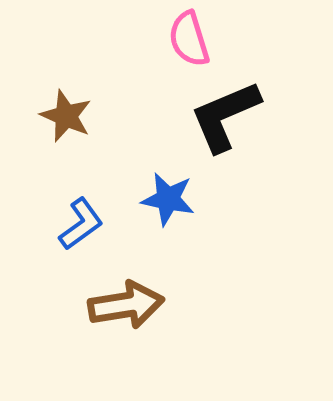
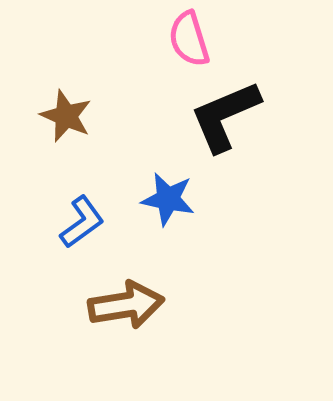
blue L-shape: moved 1 px right, 2 px up
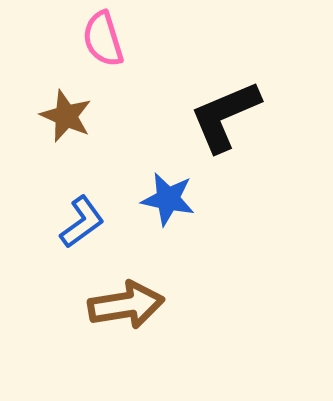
pink semicircle: moved 86 px left
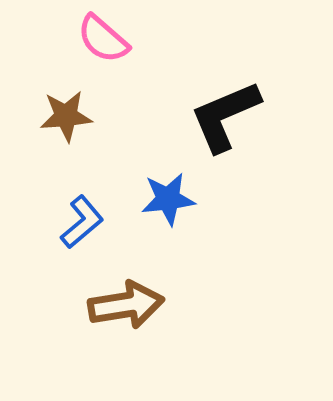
pink semicircle: rotated 32 degrees counterclockwise
brown star: rotated 28 degrees counterclockwise
blue star: rotated 18 degrees counterclockwise
blue L-shape: rotated 4 degrees counterclockwise
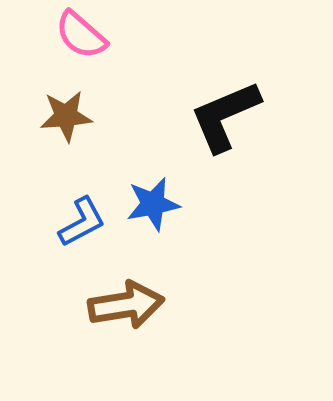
pink semicircle: moved 22 px left, 4 px up
blue star: moved 15 px left, 5 px down; rotated 4 degrees counterclockwise
blue L-shape: rotated 12 degrees clockwise
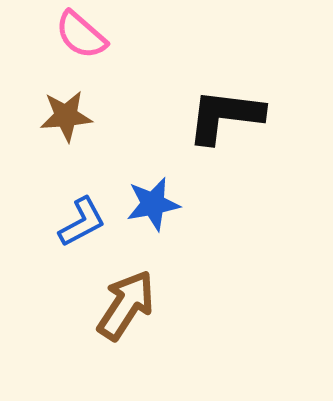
black L-shape: rotated 30 degrees clockwise
brown arrow: rotated 48 degrees counterclockwise
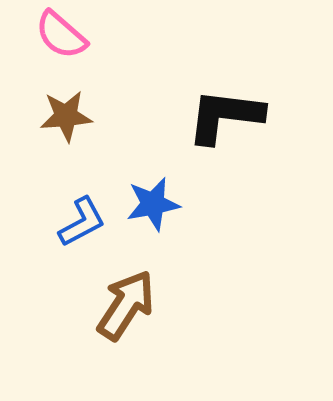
pink semicircle: moved 20 px left
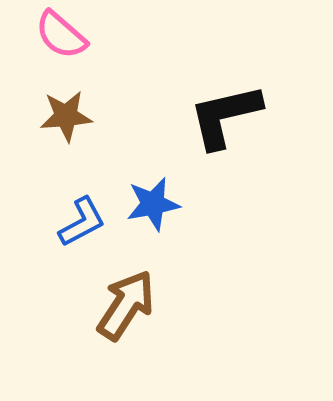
black L-shape: rotated 20 degrees counterclockwise
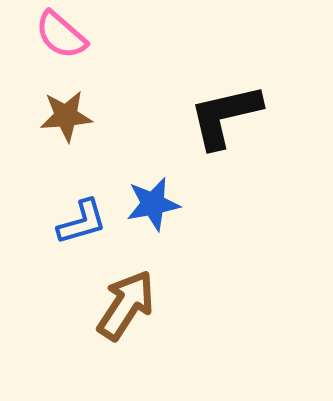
blue L-shape: rotated 12 degrees clockwise
